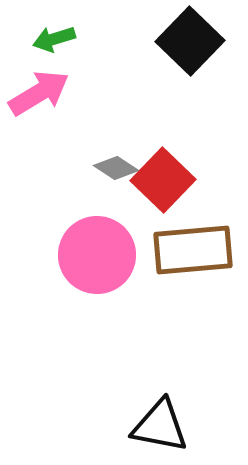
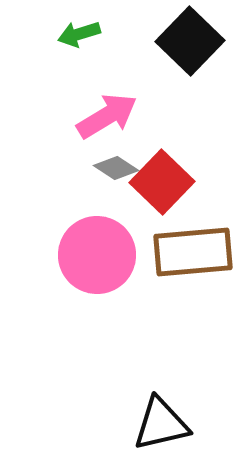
green arrow: moved 25 px right, 5 px up
pink arrow: moved 68 px right, 23 px down
red square: moved 1 px left, 2 px down
brown rectangle: moved 2 px down
black triangle: moved 1 px right, 2 px up; rotated 24 degrees counterclockwise
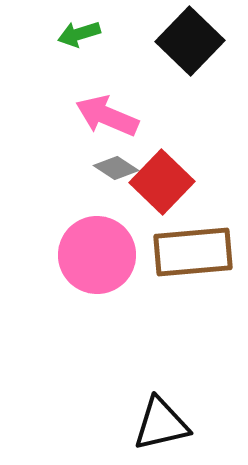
pink arrow: rotated 126 degrees counterclockwise
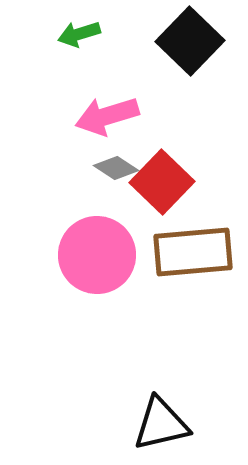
pink arrow: rotated 40 degrees counterclockwise
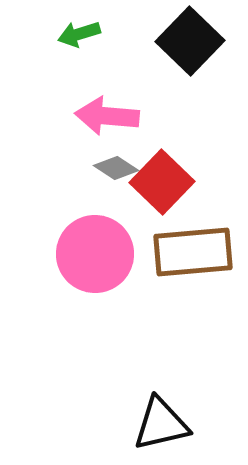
pink arrow: rotated 22 degrees clockwise
pink circle: moved 2 px left, 1 px up
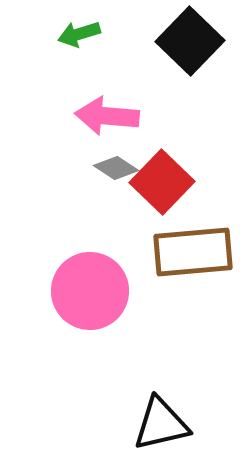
pink circle: moved 5 px left, 37 px down
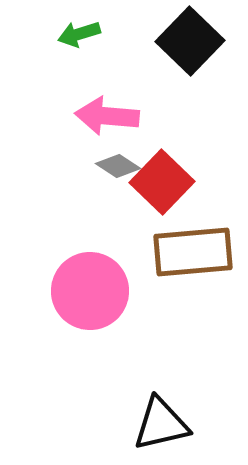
gray diamond: moved 2 px right, 2 px up
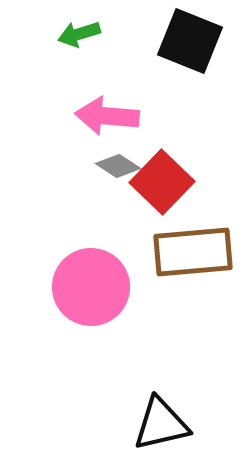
black square: rotated 22 degrees counterclockwise
pink circle: moved 1 px right, 4 px up
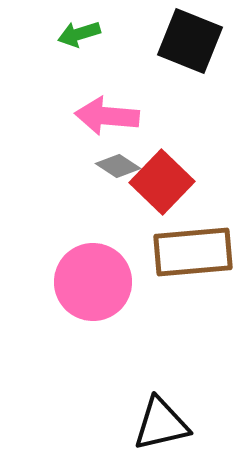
pink circle: moved 2 px right, 5 px up
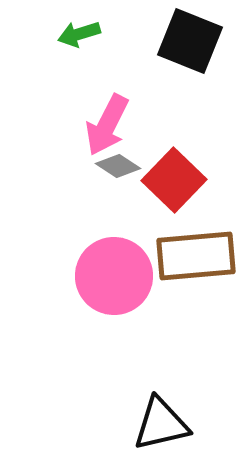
pink arrow: moved 9 px down; rotated 68 degrees counterclockwise
red square: moved 12 px right, 2 px up
brown rectangle: moved 3 px right, 4 px down
pink circle: moved 21 px right, 6 px up
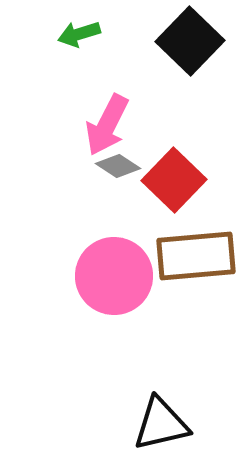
black square: rotated 22 degrees clockwise
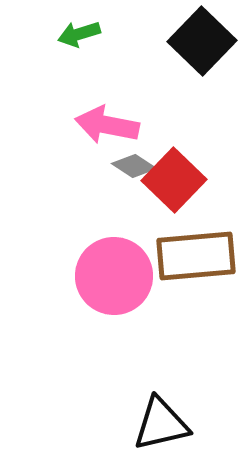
black square: moved 12 px right
pink arrow: rotated 74 degrees clockwise
gray diamond: moved 16 px right
